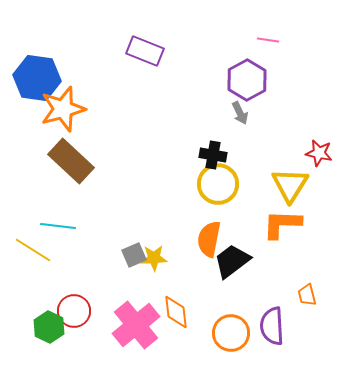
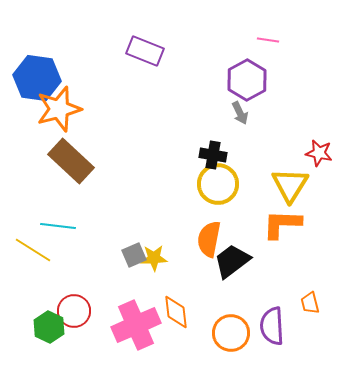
orange star: moved 4 px left
orange trapezoid: moved 3 px right, 8 px down
pink cross: rotated 15 degrees clockwise
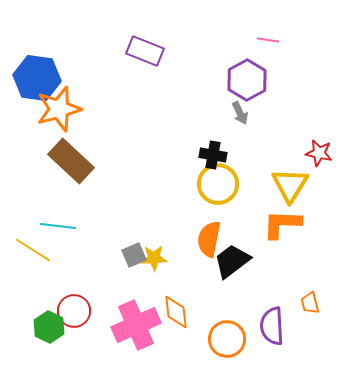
orange circle: moved 4 px left, 6 px down
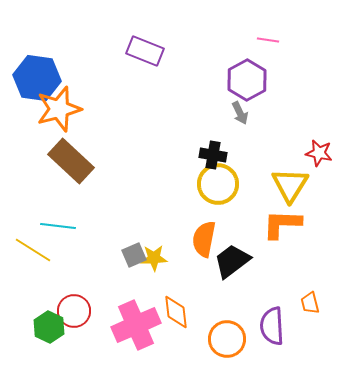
orange semicircle: moved 5 px left
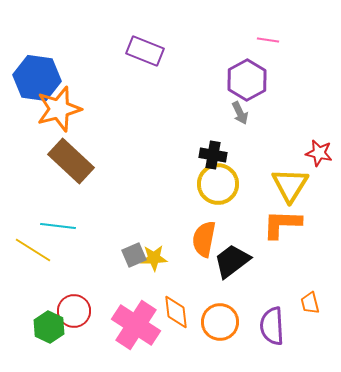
pink cross: rotated 33 degrees counterclockwise
orange circle: moved 7 px left, 17 px up
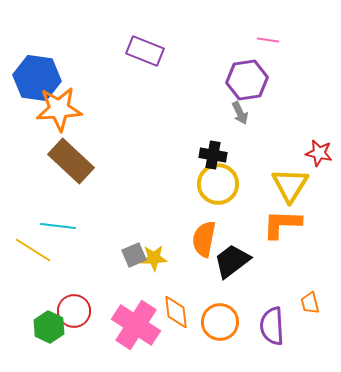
purple hexagon: rotated 21 degrees clockwise
orange star: rotated 12 degrees clockwise
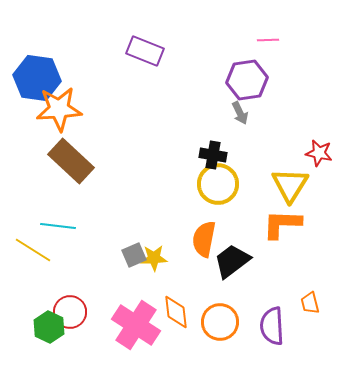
pink line: rotated 10 degrees counterclockwise
red circle: moved 4 px left, 1 px down
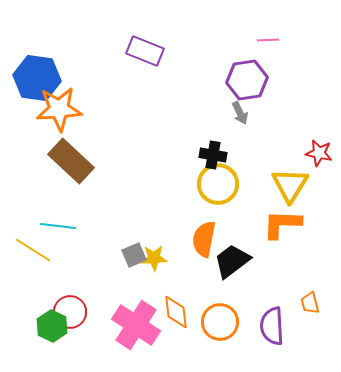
green hexagon: moved 3 px right, 1 px up
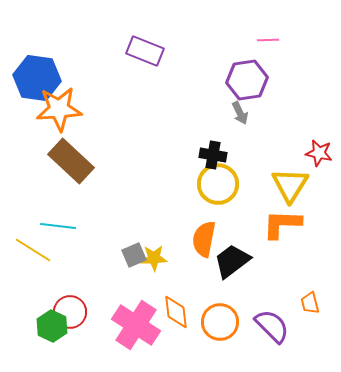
purple semicircle: rotated 138 degrees clockwise
